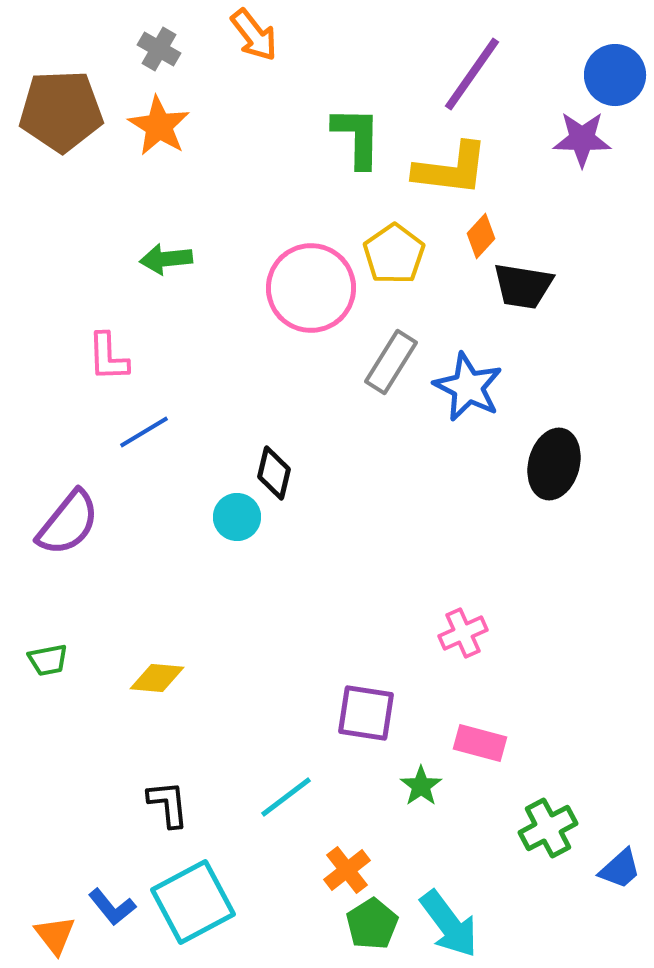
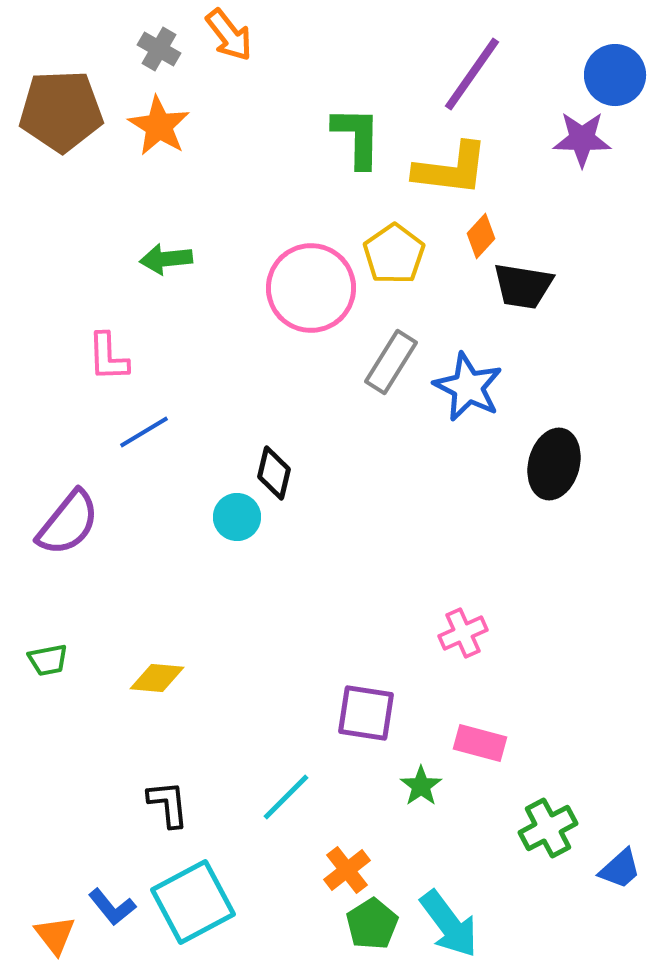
orange arrow: moved 25 px left
cyan line: rotated 8 degrees counterclockwise
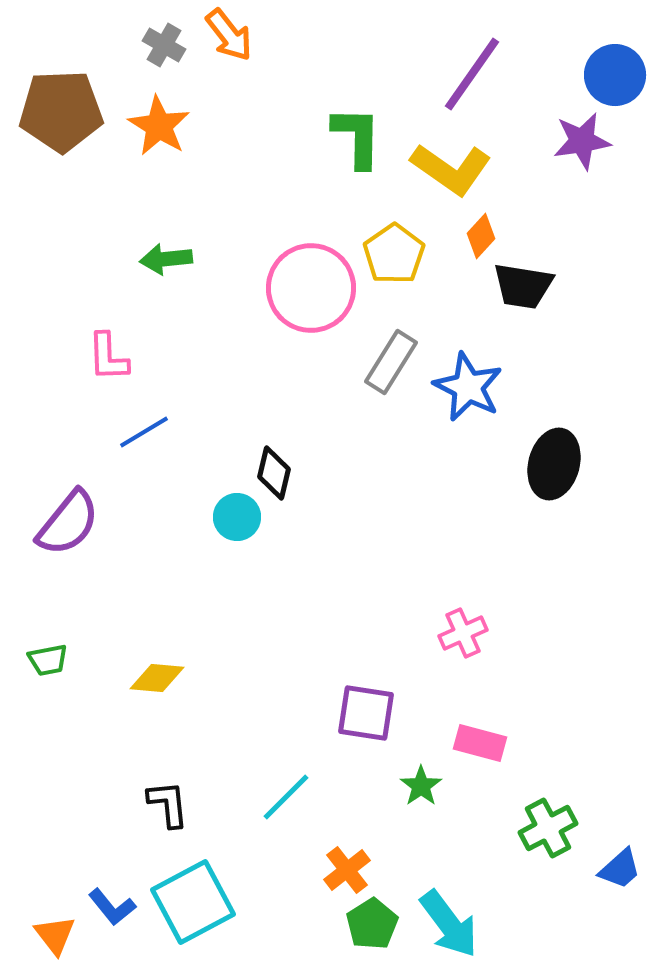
gray cross: moved 5 px right, 4 px up
purple star: moved 2 px down; rotated 10 degrees counterclockwise
yellow L-shape: rotated 28 degrees clockwise
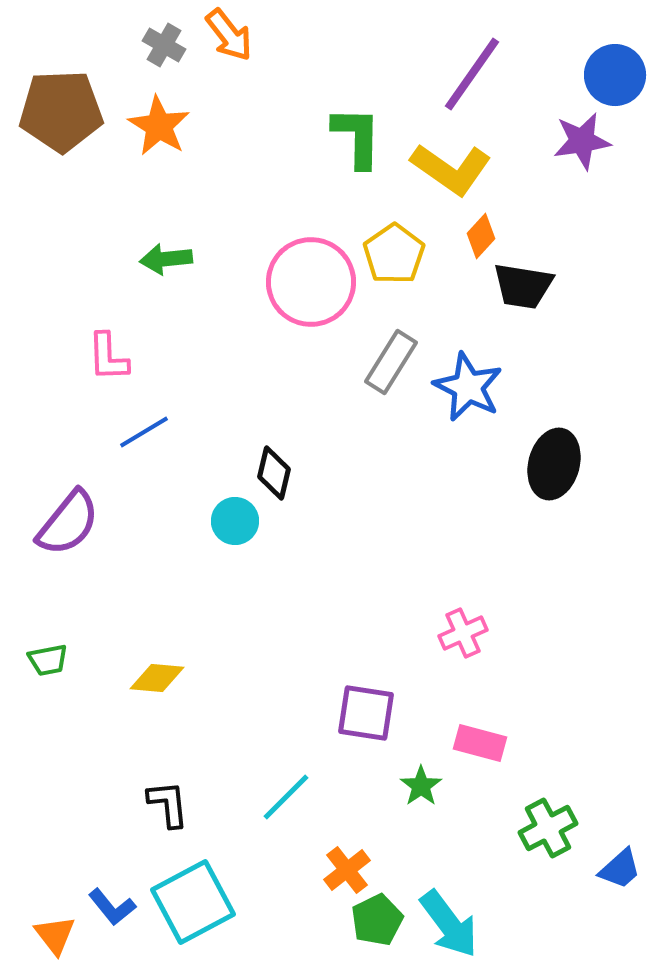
pink circle: moved 6 px up
cyan circle: moved 2 px left, 4 px down
green pentagon: moved 5 px right, 4 px up; rotated 6 degrees clockwise
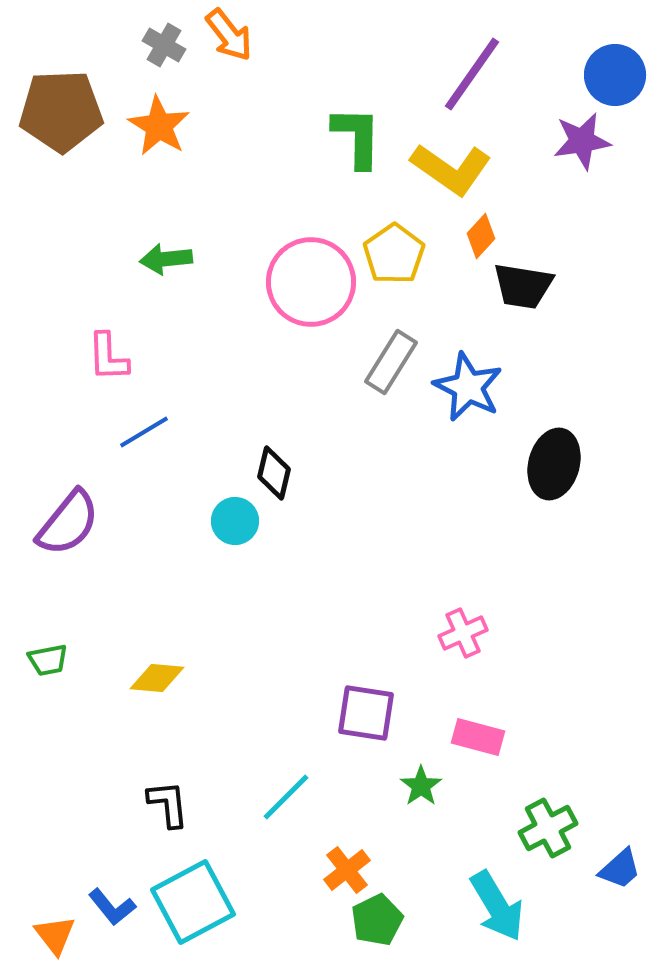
pink rectangle: moved 2 px left, 6 px up
cyan arrow: moved 48 px right, 18 px up; rotated 6 degrees clockwise
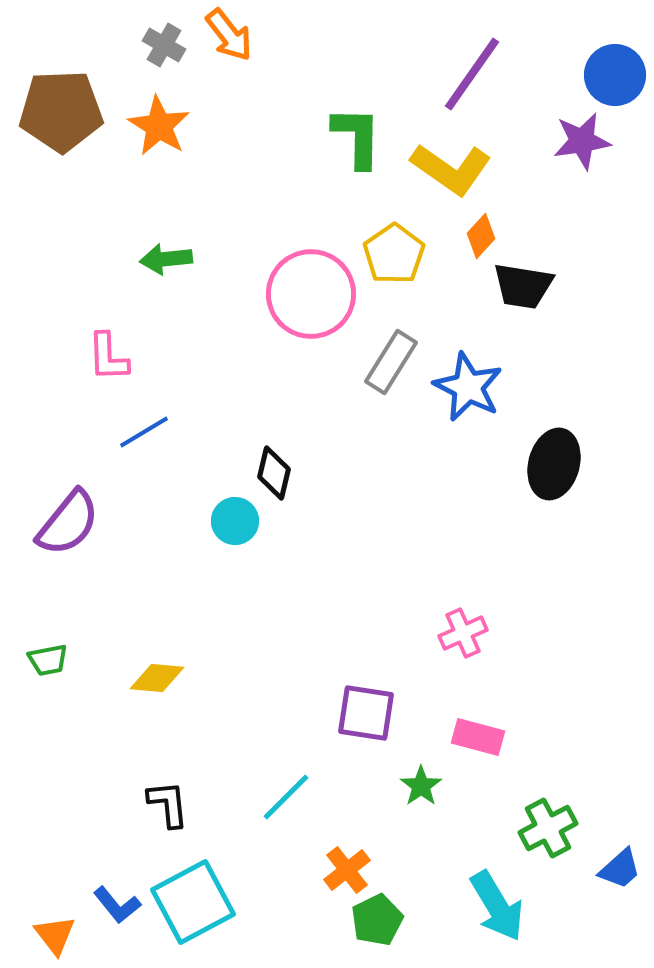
pink circle: moved 12 px down
blue L-shape: moved 5 px right, 2 px up
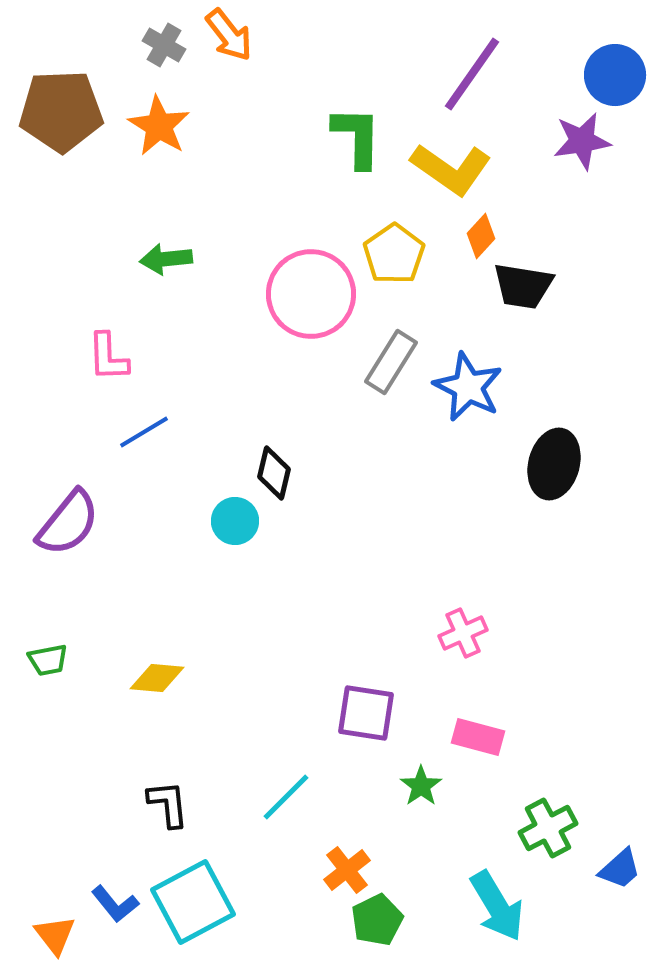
blue L-shape: moved 2 px left, 1 px up
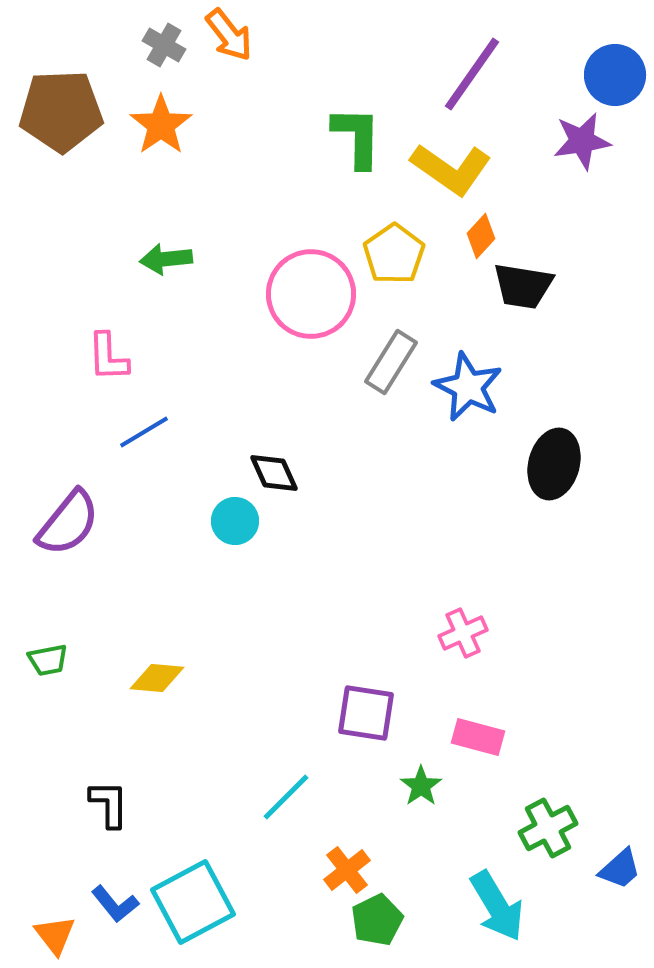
orange star: moved 2 px right, 1 px up; rotated 6 degrees clockwise
black diamond: rotated 38 degrees counterclockwise
black L-shape: moved 59 px left; rotated 6 degrees clockwise
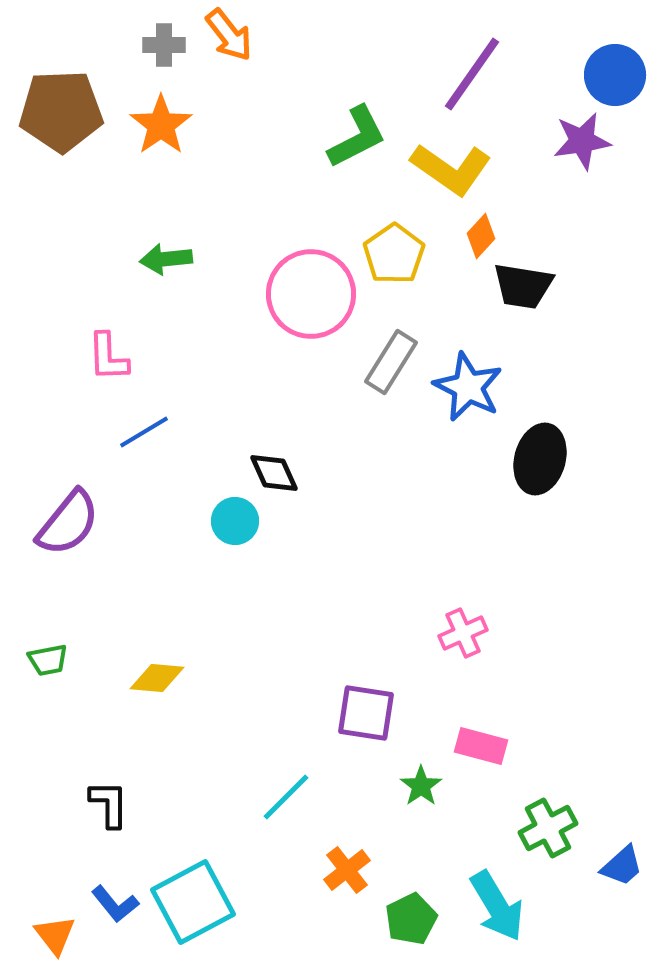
gray cross: rotated 30 degrees counterclockwise
green L-shape: rotated 62 degrees clockwise
black ellipse: moved 14 px left, 5 px up
pink rectangle: moved 3 px right, 9 px down
blue trapezoid: moved 2 px right, 3 px up
green pentagon: moved 34 px right, 1 px up
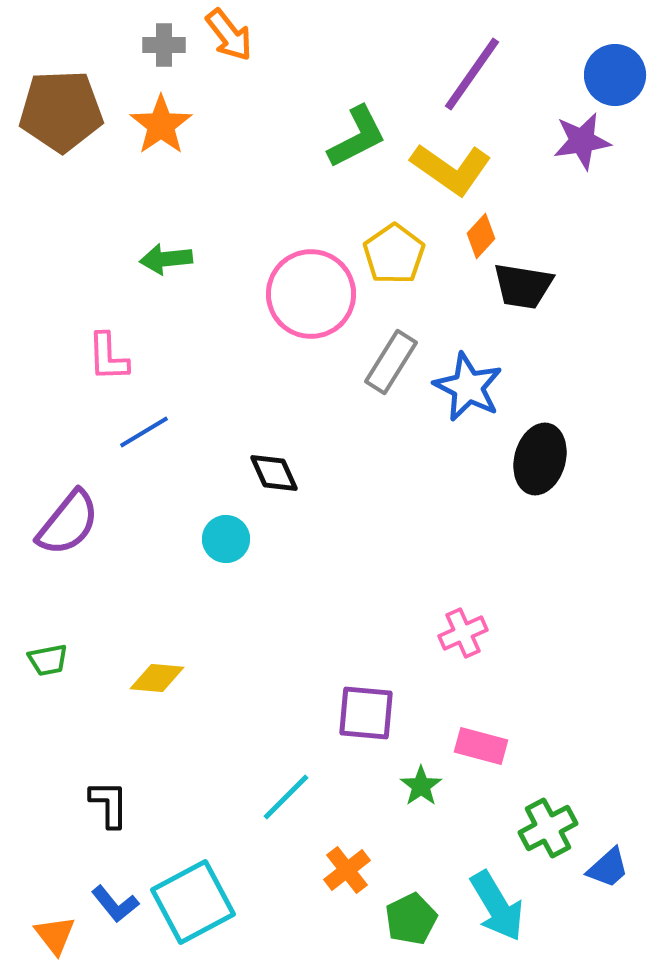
cyan circle: moved 9 px left, 18 px down
purple square: rotated 4 degrees counterclockwise
blue trapezoid: moved 14 px left, 2 px down
